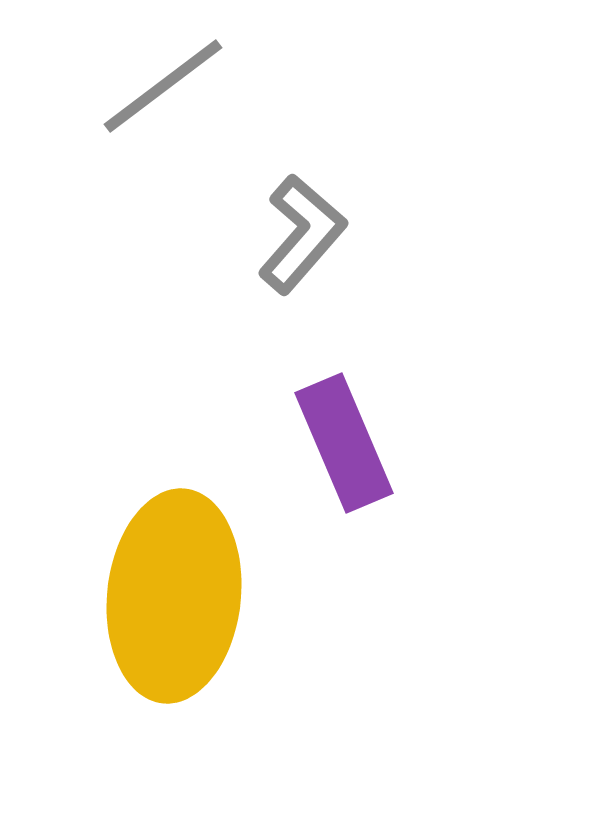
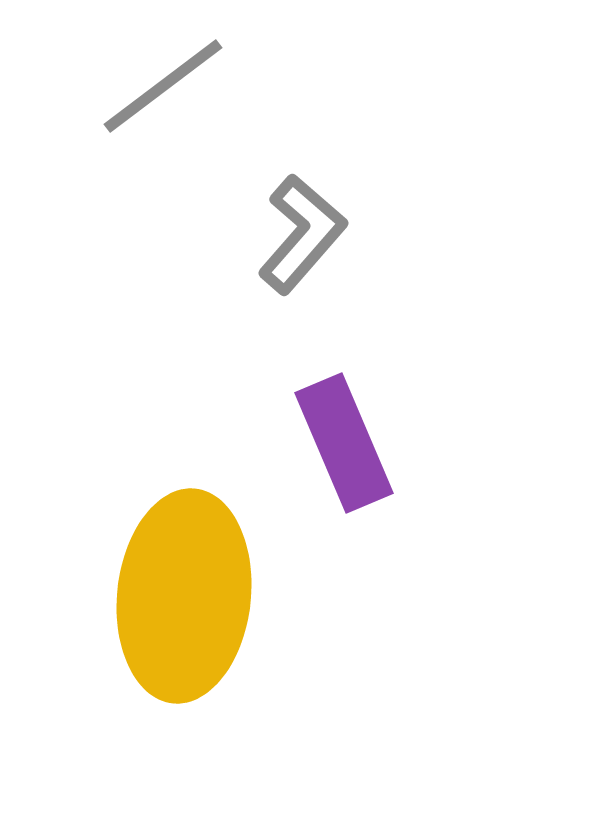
yellow ellipse: moved 10 px right
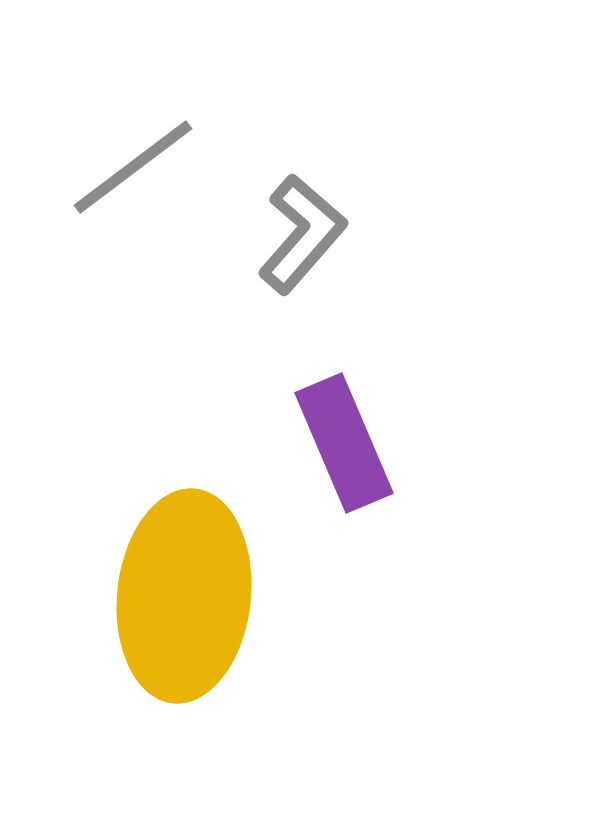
gray line: moved 30 px left, 81 px down
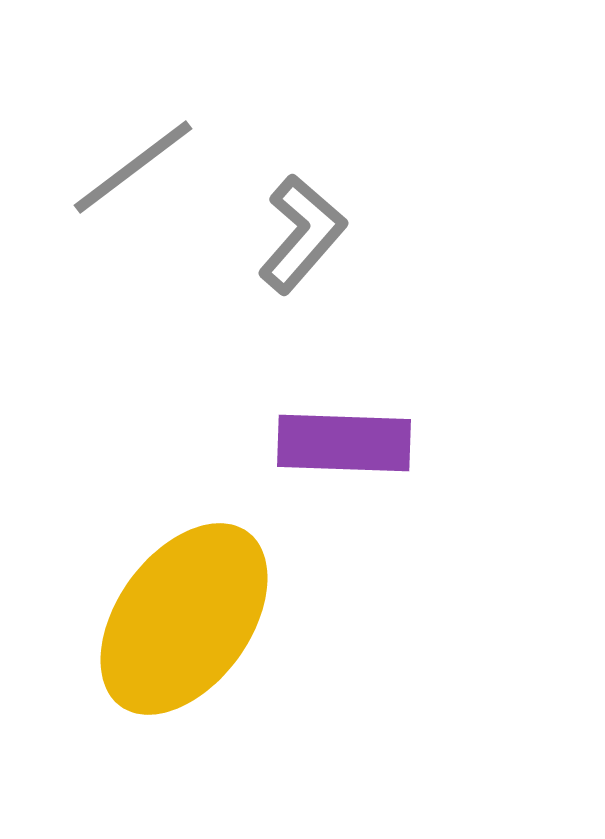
purple rectangle: rotated 65 degrees counterclockwise
yellow ellipse: moved 23 px down; rotated 30 degrees clockwise
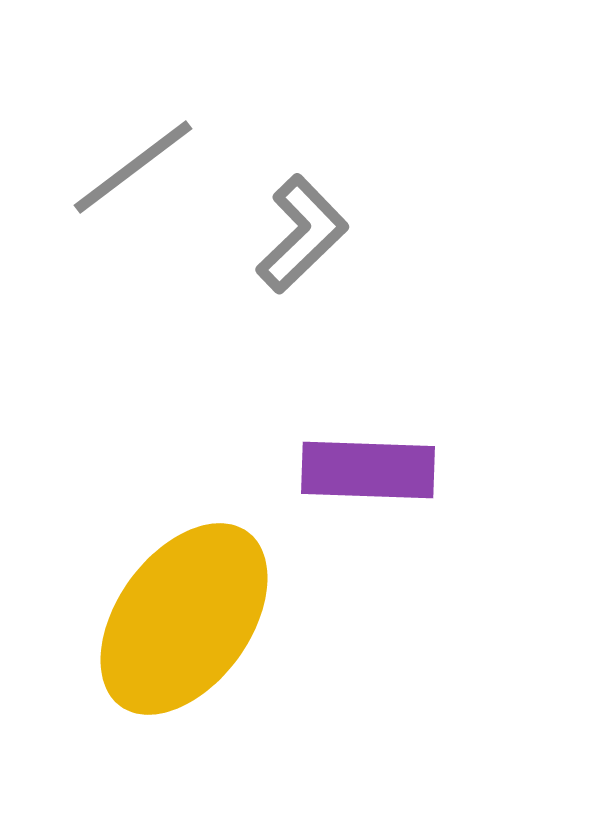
gray L-shape: rotated 5 degrees clockwise
purple rectangle: moved 24 px right, 27 px down
